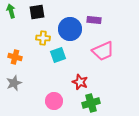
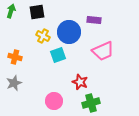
green arrow: rotated 32 degrees clockwise
blue circle: moved 1 px left, 3 px down
yellow cross: moved 2 px up; rotated 24 degrees clockwise
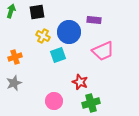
orange cross: rotated 32 degrees counterclockwise
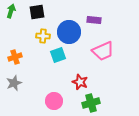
yellow cross: rotated 24 degrees counterclockwise
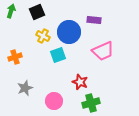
black square: rotated 14 degrees counterclockwise
yellow cross: rotated 24 degrees clockwise
gray star: moved 11 px right, 5 px down
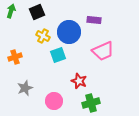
red star: moved 1 px left, 1 px up
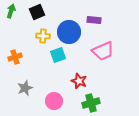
yellow cross: rotated 24 degrees counterclockwise
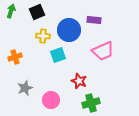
blue circle: moved 2 px up
pink circle: moved 3 px left, 1 px up
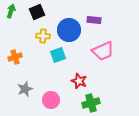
gray star: moved 1 px down
